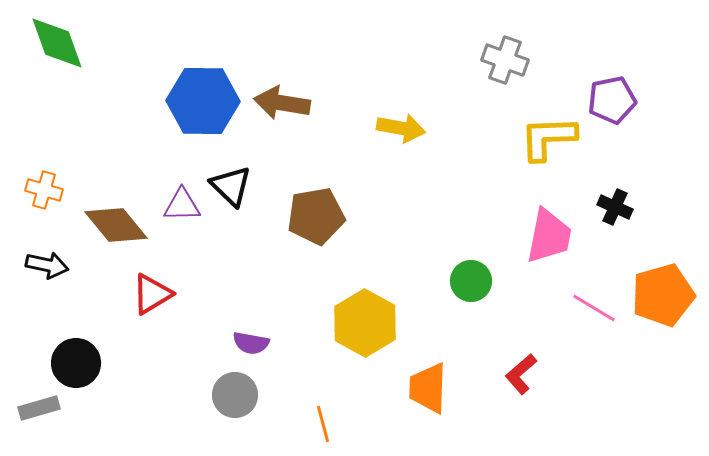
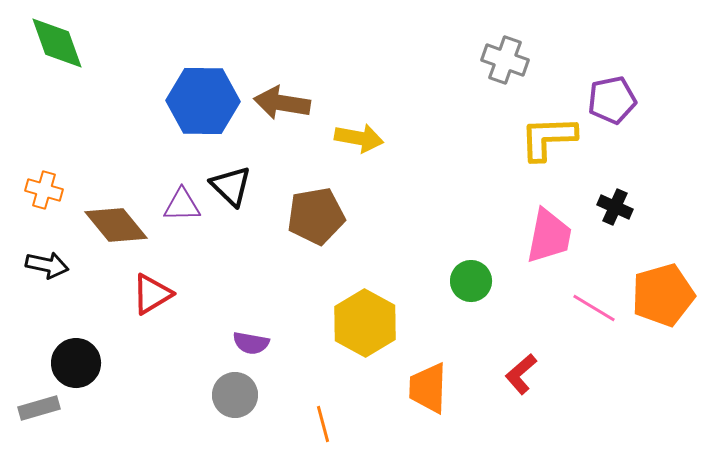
yellow arrow: moved 42 px left, 10 px down
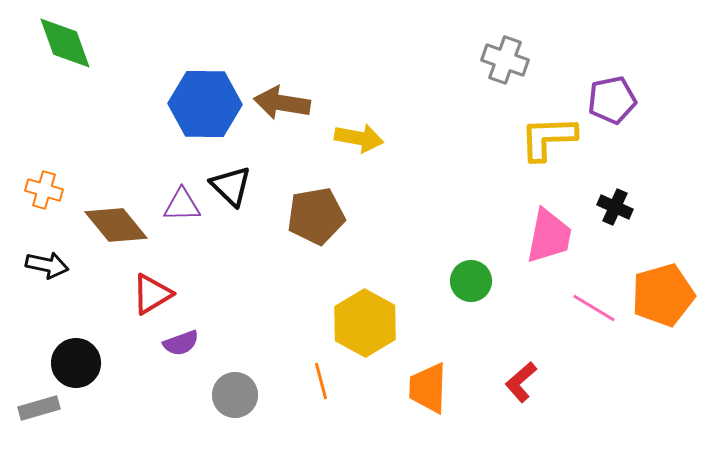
green diamond: moved 8 px right
blue hexagon: moved 2 px right, 3 px down
purple semicircle: moved 70 px left; rotated 30 degrees counterclockwise
red L-shape: moved 8 px down
orange line: moved 2 px left, 43 px up
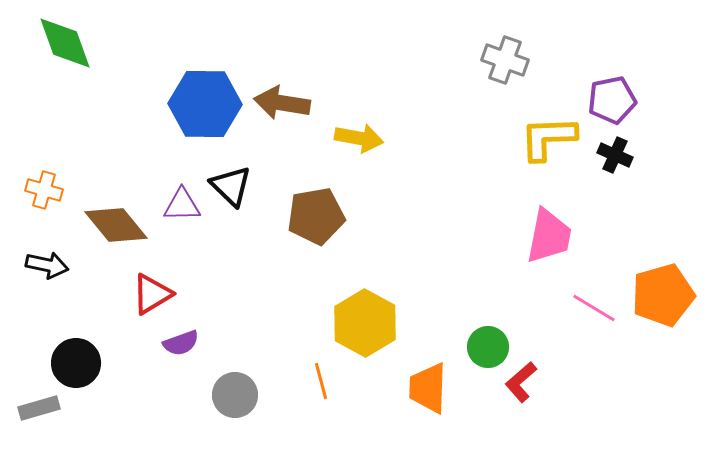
black cross: moved 52 px up
green circle: moved 17 px right, 66 px down
